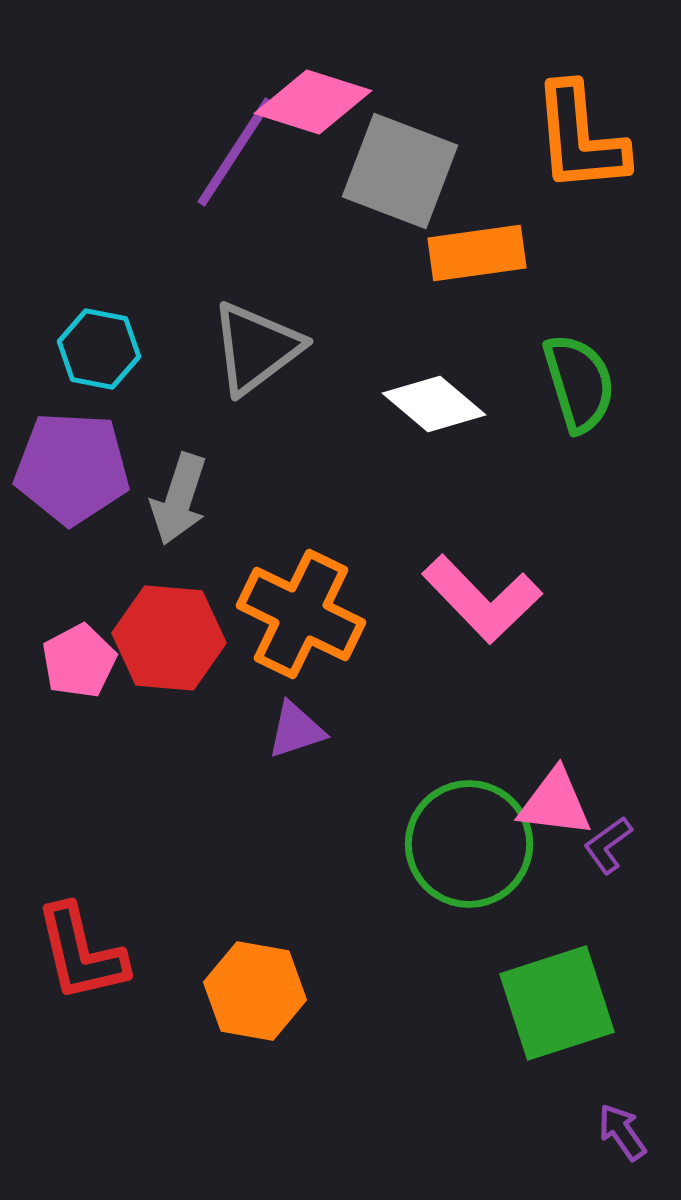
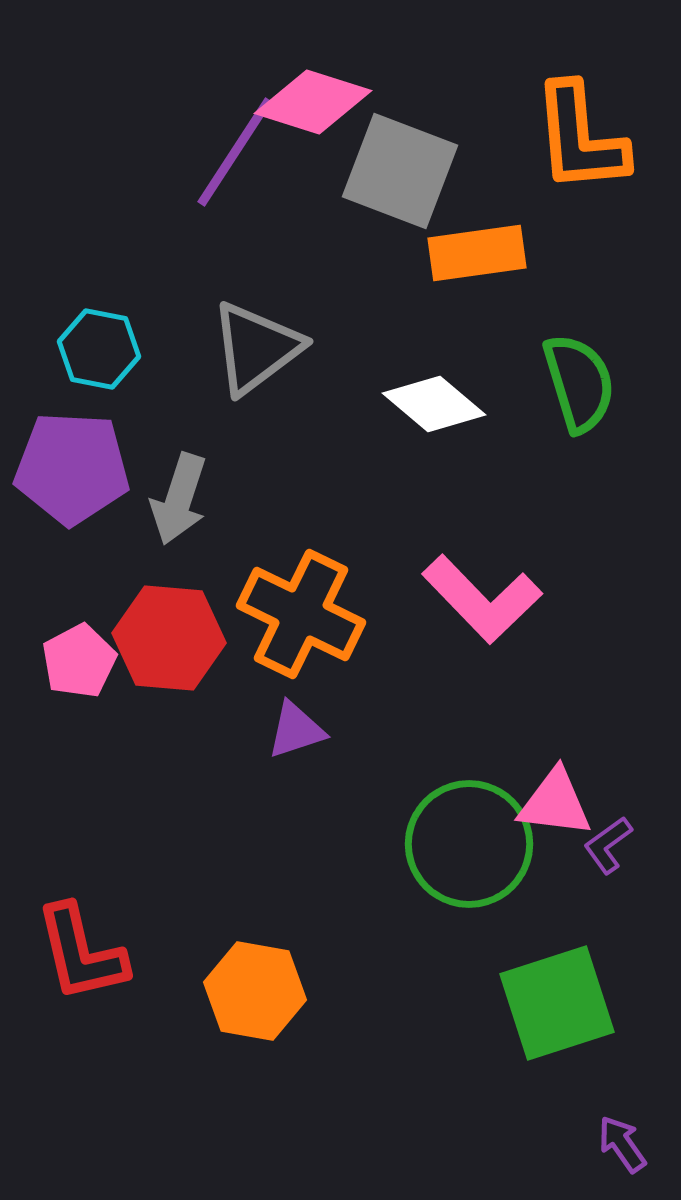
purple arrow: moved 12 px down
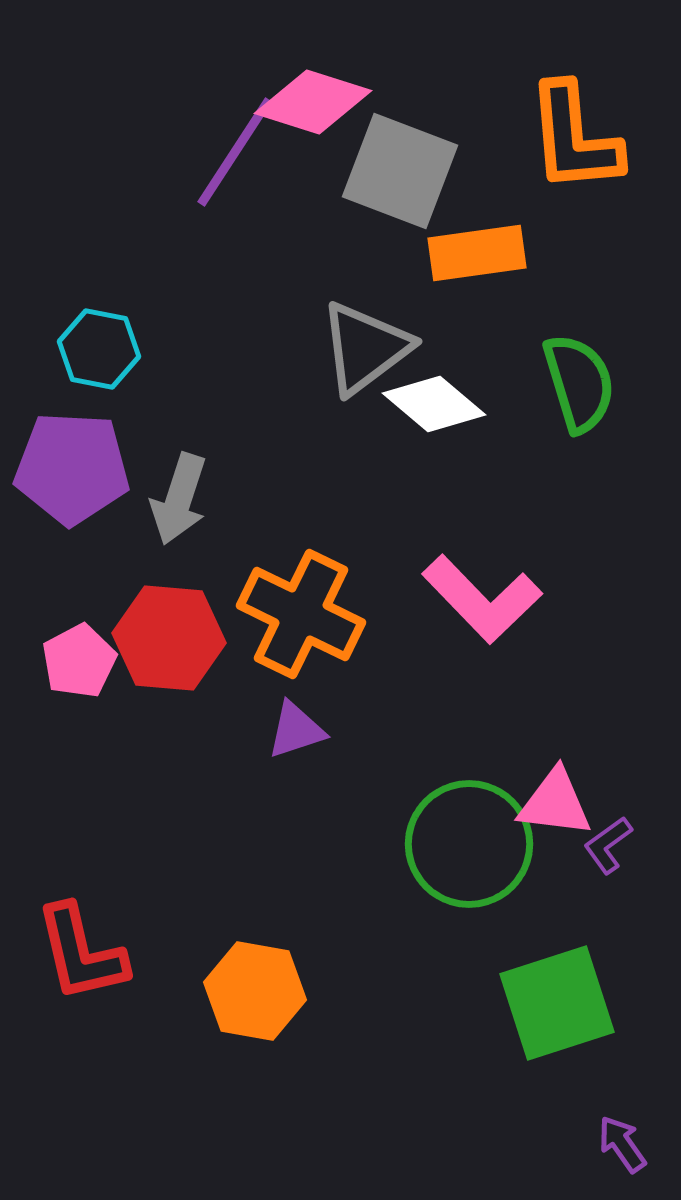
orange L-shape: moved 6 px left
gray triangle: moved 109 px right
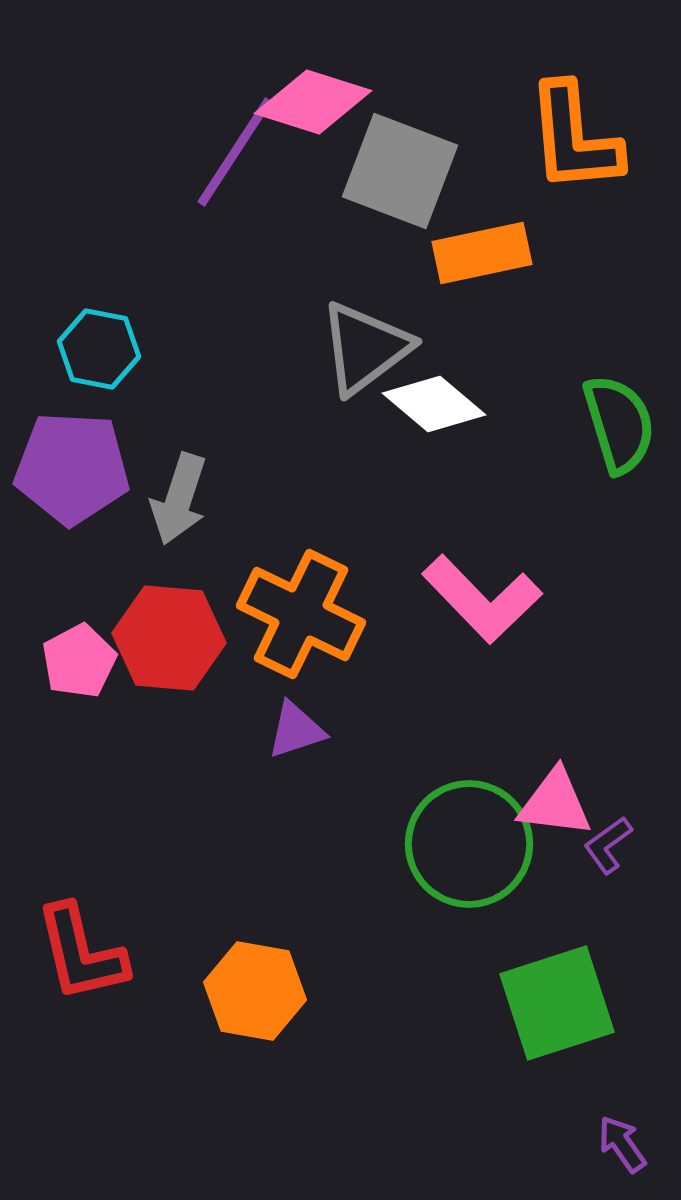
orange rectangle: moved 5 px right; rotated 4 degrees counterclockwise
green semicircle: moved 40 px right, 41 px down
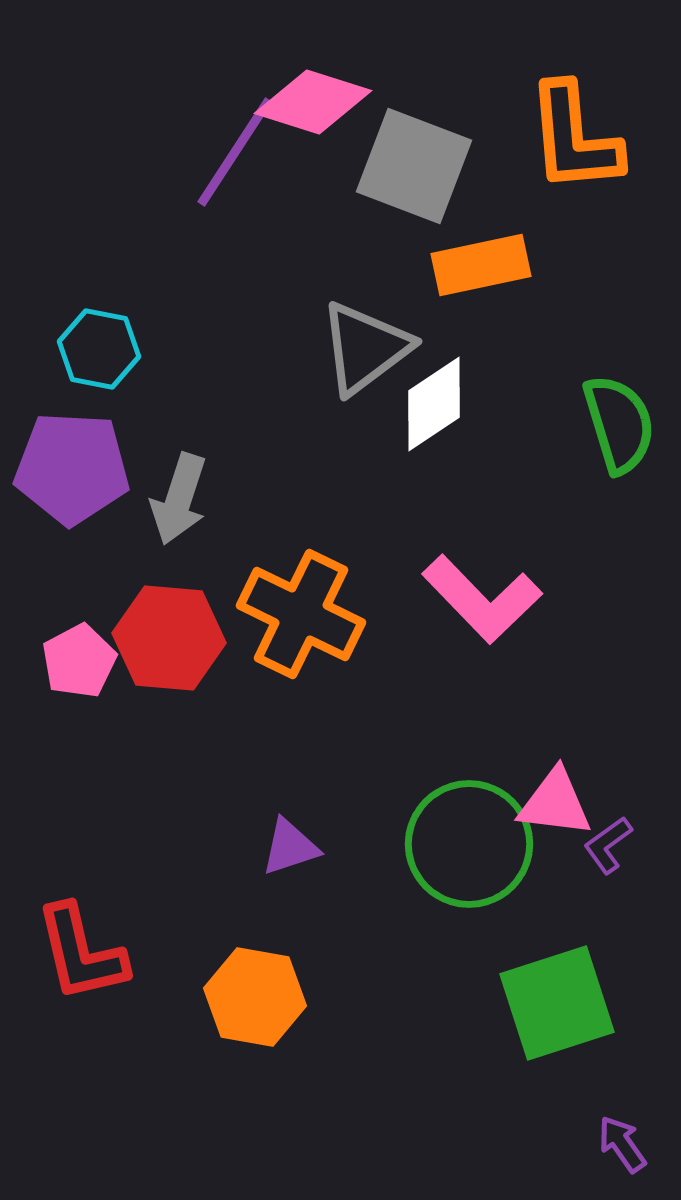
gray square: moved 14 px right, 5 px up
orange rectangle: moved 1 px left, 12 px down
white diamond: rotated 74 degrees counterclockwise
purple triangle: moved 6 px left, 117 px down
orange hexagon: moved 6 px down
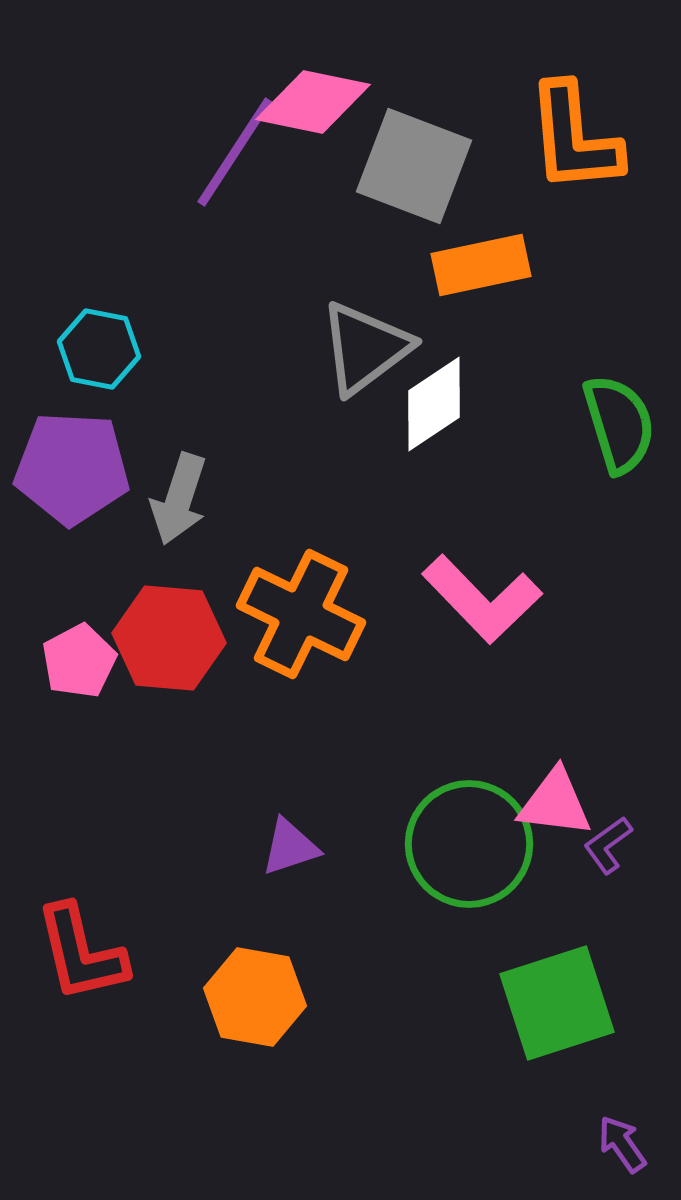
pink diamond: rotated 6 degrees counterclockwise
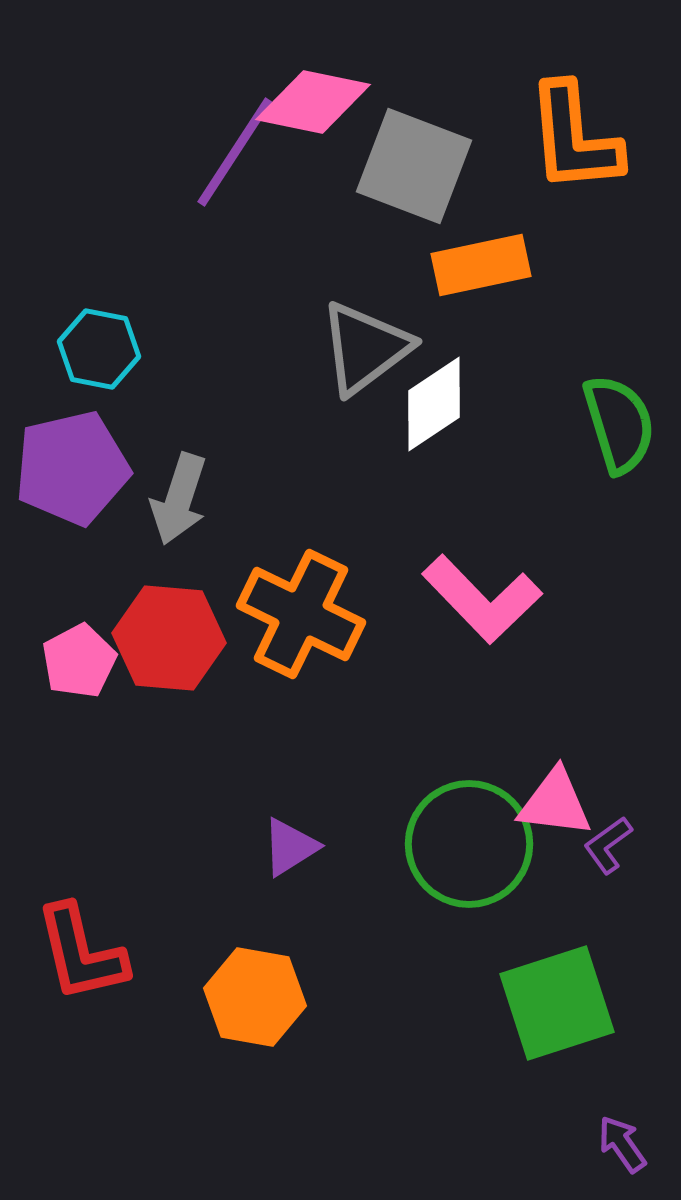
purple pentagon: rotated 16 degrees counterclockwise
purple triangle: rotated 14 degrees counterclockwise
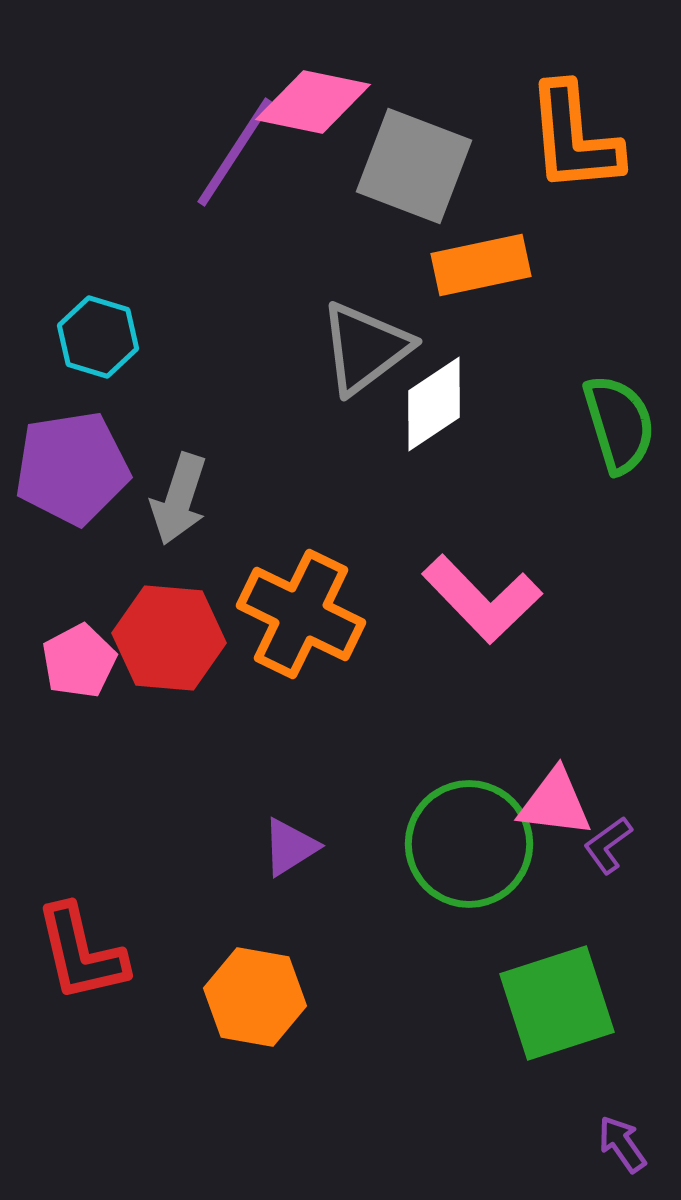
cyan hexagon: moved 1 px left, 12 px up; rotated 6 degrees clockwise
purple pentagon: rotated 4 degrees clockwise
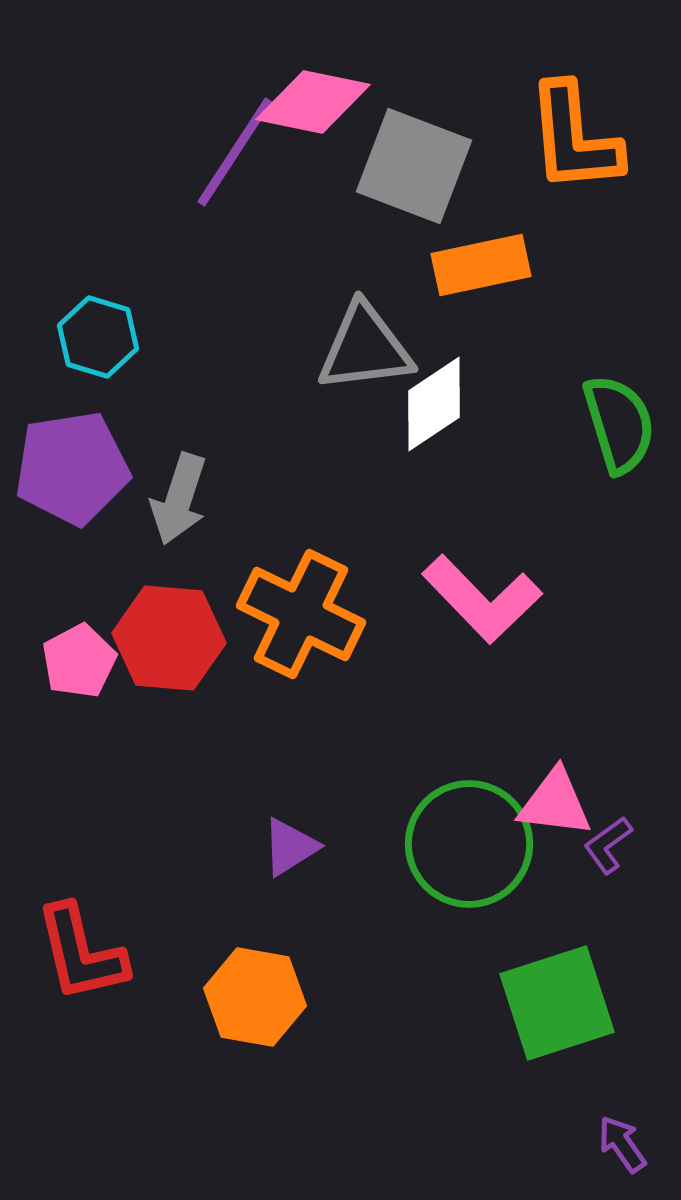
gray triangle: rotated 30 degrees clockwise
